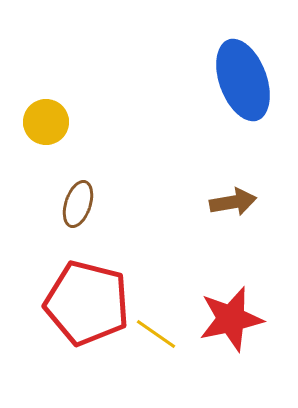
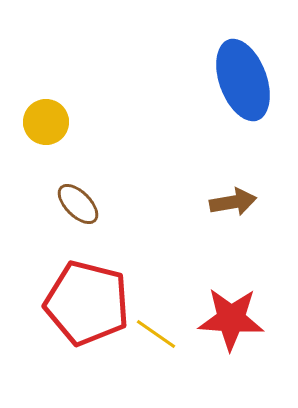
brown ellipse: rotated 63 degrees counterclockwise
red star: rotated 16 degrees clockwise
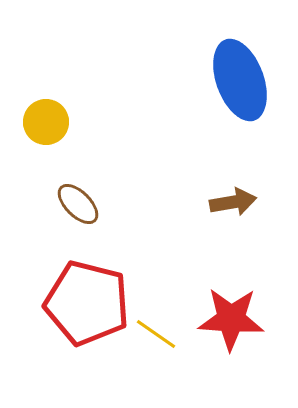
blue ellipse: moved 3 px left
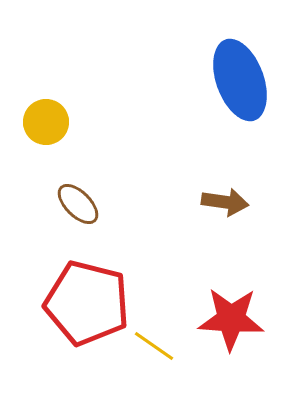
brown arrow: moved 8 px left; rotated 18 degrees clockwise
yellow line: moved 2 px left, 12 px down
